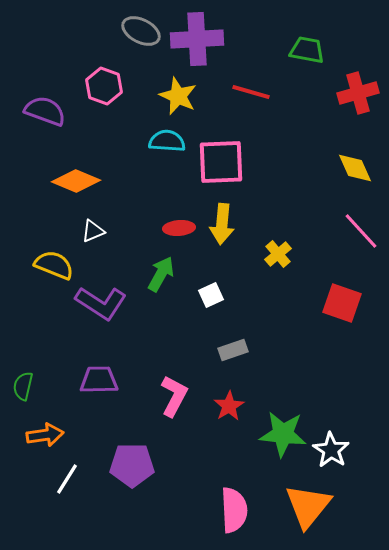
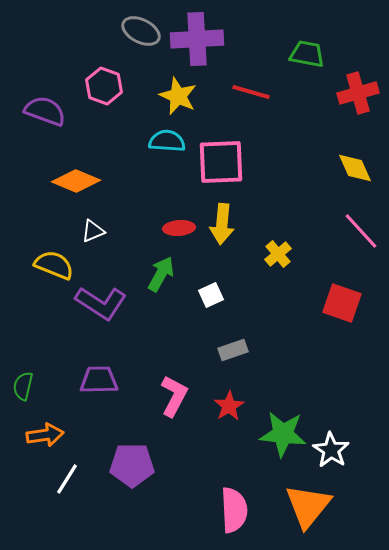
green trapezoid: moved 4 px down
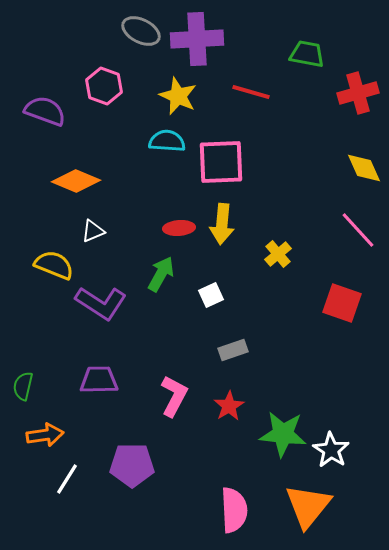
yellow diamond: moved 9 px right
pink line: moved 3 px left, 1 px up
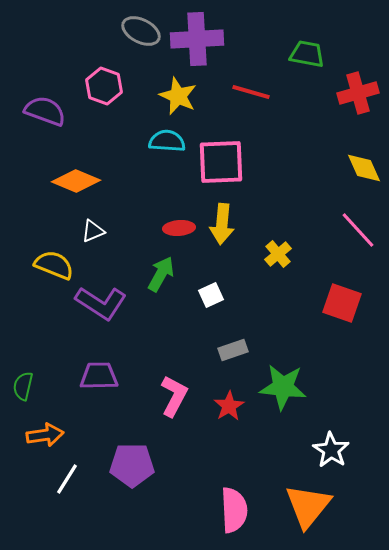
purple trapezoid: moved 4 px up
green star: moved 47 px up
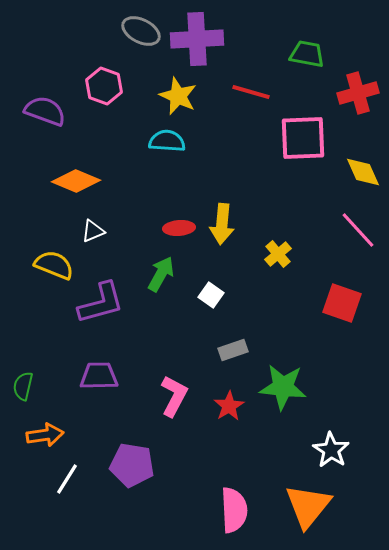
pink square: moved 82 px right, 24 px up
yellow diamond: moved 1 px left, 4 px down
white square: rotated 30 degrees counterclockwise
purple L-shape: rotated 48 degrees counterclockwise
purple pentagon: rotated 9 degrees clockwise
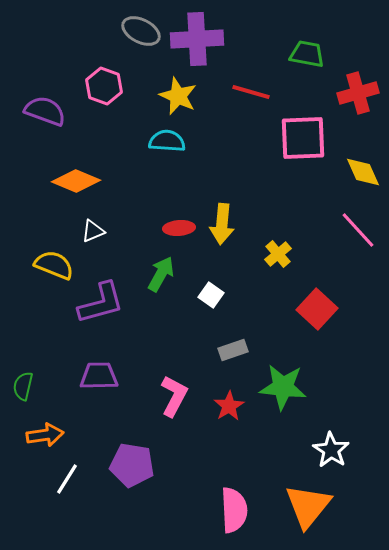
red square: moved 25 px left, 6 px down; rotated 24 degrees clockwise
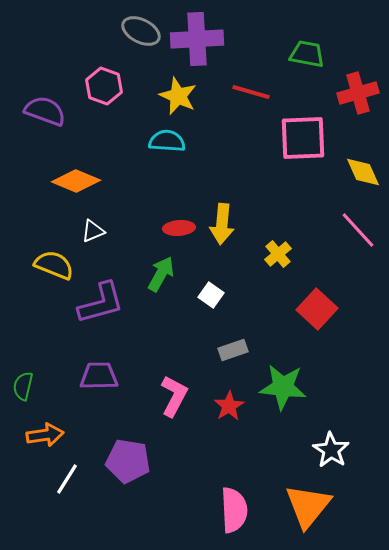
purple pentagon: moved 4 px left, 4 px up
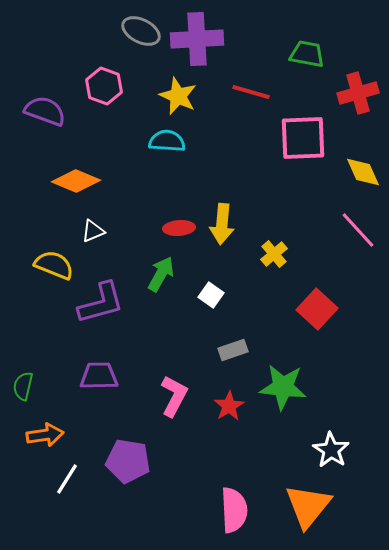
yellow cross: moved 4 px left
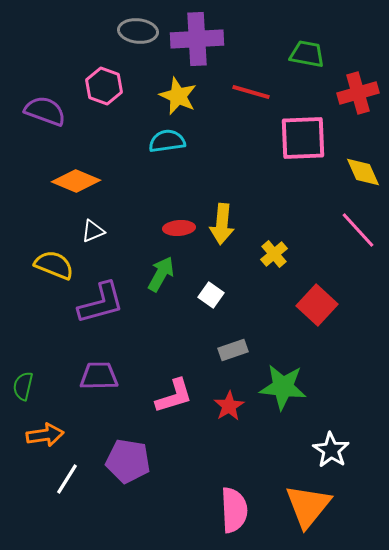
gray ellipse: moved 3 px left; rotated 21 degrees counterclockwise
cyan semicircle: rotated 12 degrees counterclockwise
red square: moved 4 px up
pink L-shape: rotated 45 degrees clockwise
